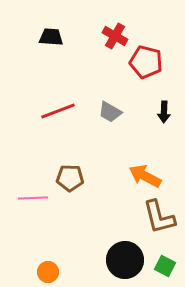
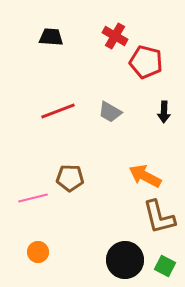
pink line: rotated 12 degrees counterclockwise
orange circle: moved 10 px left, 20 px up
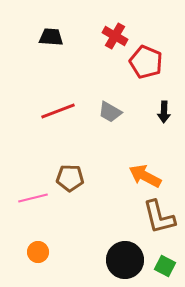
red pentagon: rotated 8 degrees clockwise
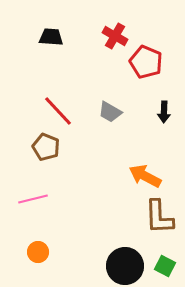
red line: rotated 68 degrees clockwise
brown pentagon: moved 24 px left, 31 px up; rotated 20 degrees clockwise
pink line: moved 1 px down
brown L-shape: rotated 12 degrees clockwise
black circle: moved 6 px down
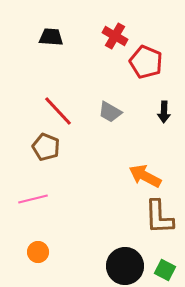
green square: moved 4 px down
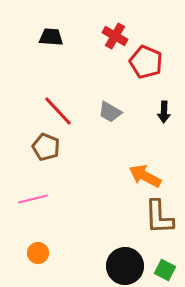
orange circle: moved 1 px down
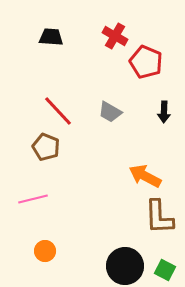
orange circle: moved 7 px right, 2 px up
